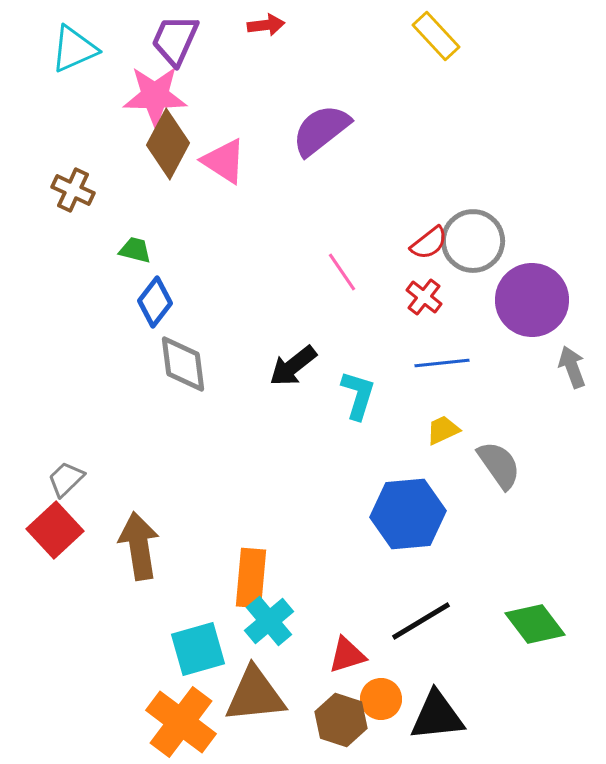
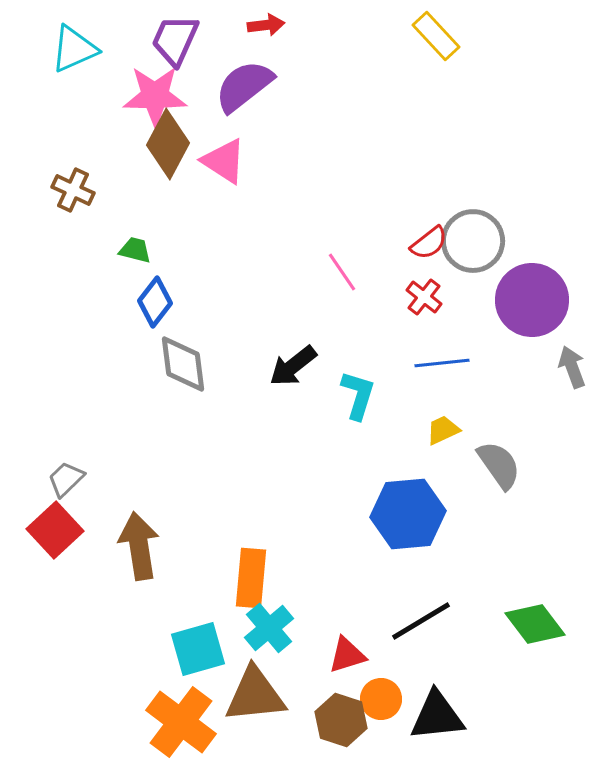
purple semicircle: moved 77 px left, 44 px up
cyan cross: moved 7 px down
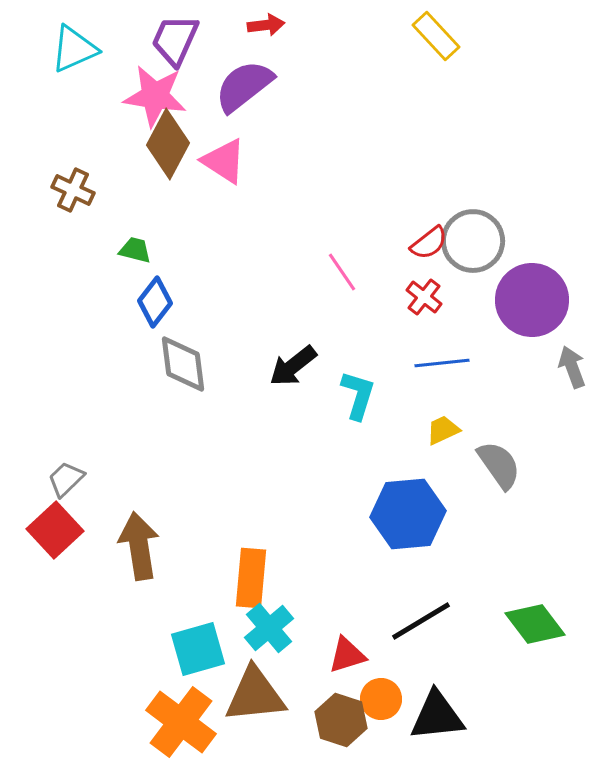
pink star: rotated 8 degrees clockwise
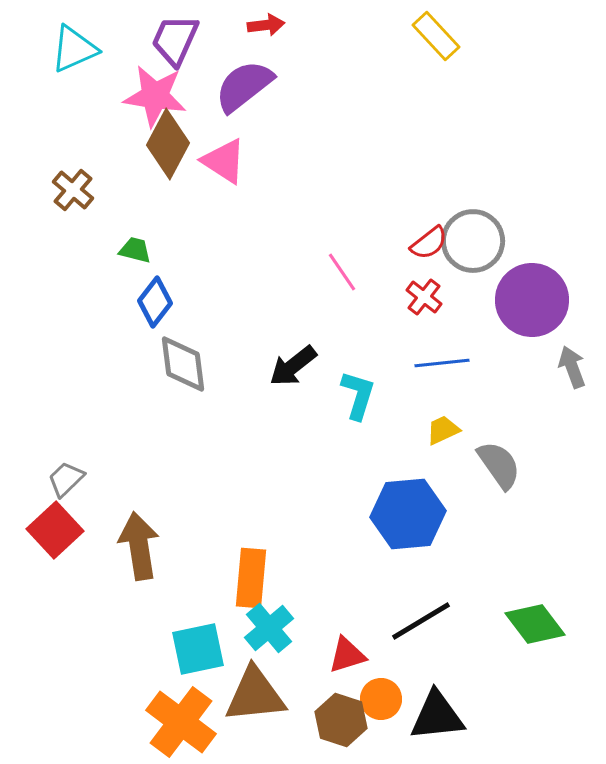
brown cross: rotated 15 degrees clockwise
cyan square: rotated 4 degrees clockwise
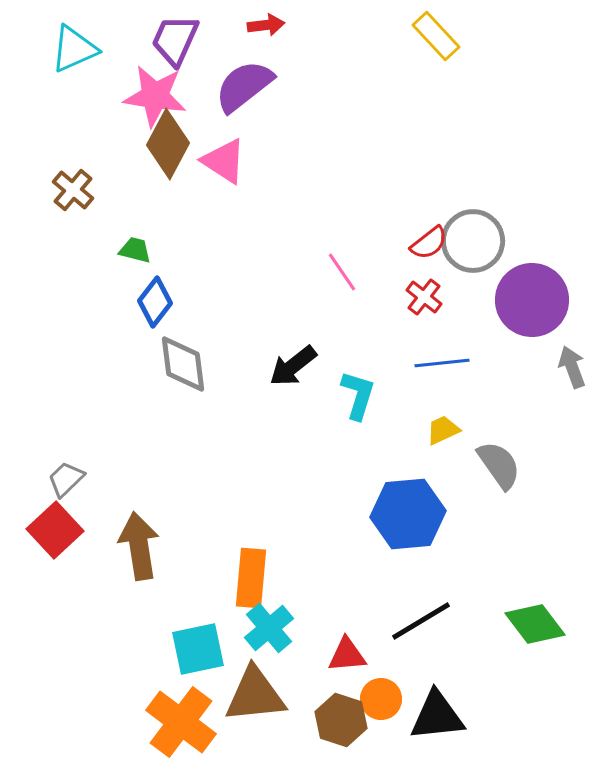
red triangle: rotated 12 degrees clockwise
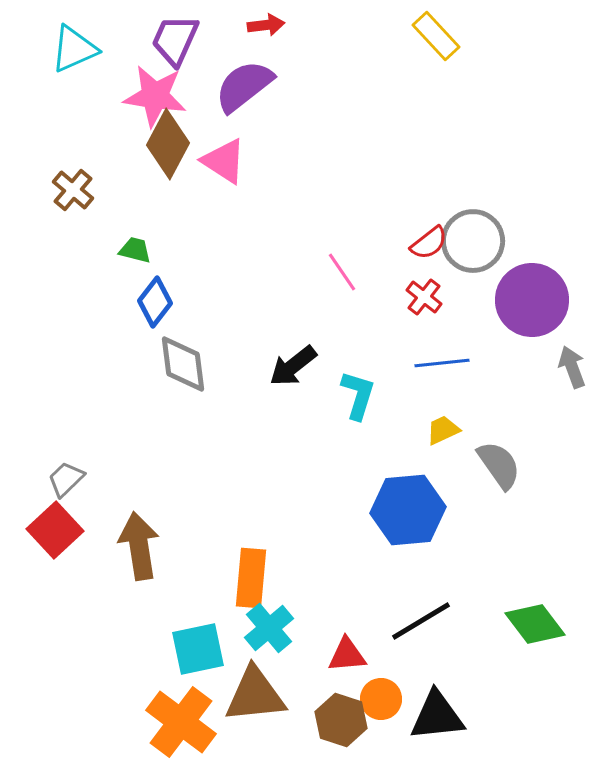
blue hexagon: moved 4 px up
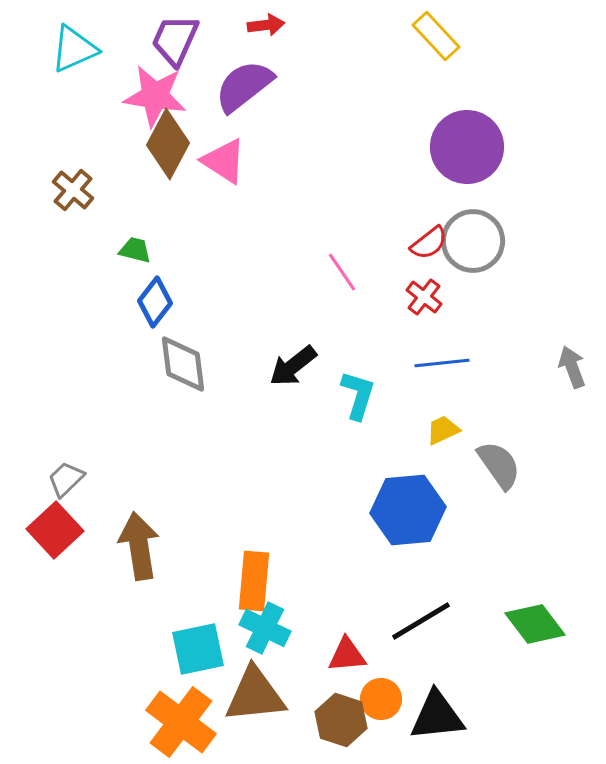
purple circle: moved 65 px left, 153 px up
orange rectangle: moved 3 px right, 3 px down
cyan cross: moved 4 px left; rotated 24 degrees counterclockwise
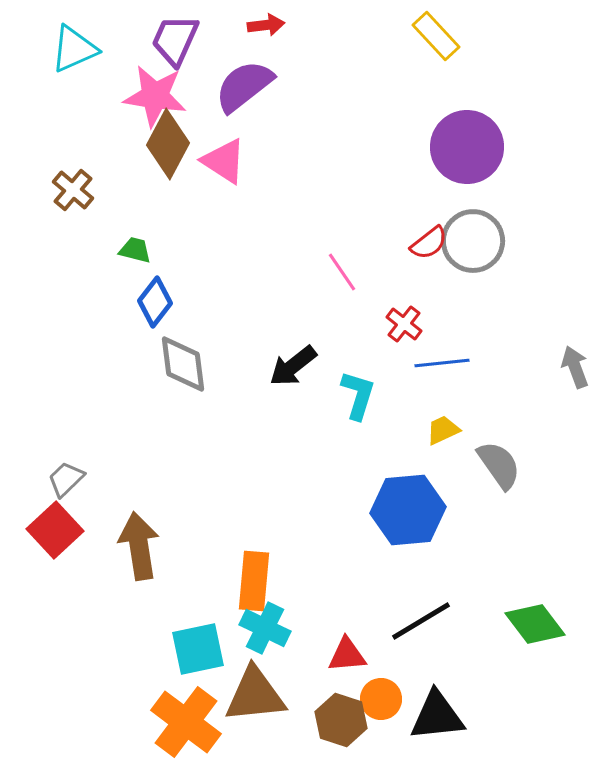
red cross: moved 20 px left, 27 px down
gray arrow: moved 3 px right
orange cross: moved 5 px right
